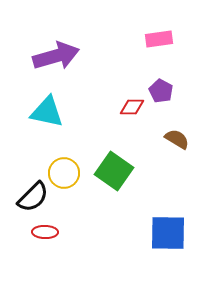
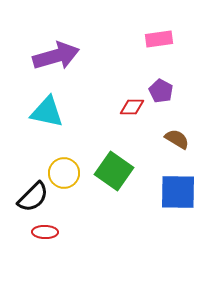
blue square: moved 10 px right, 41 px up
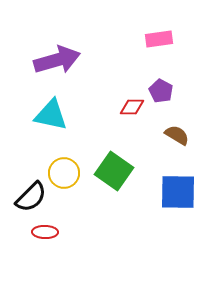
purple arrow: moved 1 px right, 4 px down
cyan triangle: moved 4 px right, 3 px down
brown semicircle: moved 4 px up
black semicircle: moved 2 px left
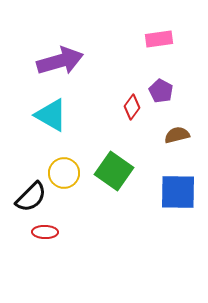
purple arrow: moved 3 px right, 1 px down
red diamond: rotated 55 degrees counterclockwise
cyan triangle: rotated 18 degrees clockwise
brown semicircle: rotated 45 degrees counterclockwise
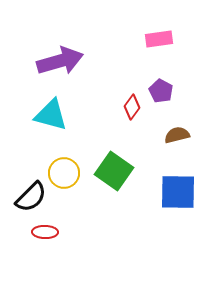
cyan triangle: rotated 15 degrees counterclockwise
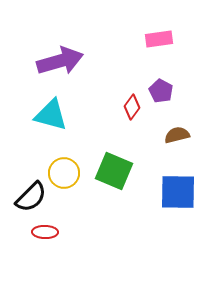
green square: rotated 12 degrees counterclockwise
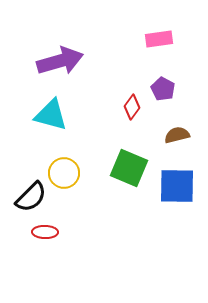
purple pentagon: moved 2 px right, 2 px up
green square: moved 15 px right, 3 px up
blue square: moved 1 px left, 6 px up
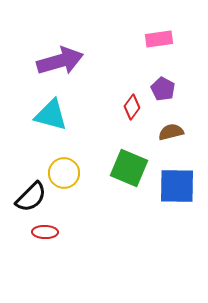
brown semicircle: moved 6 px left, 3 px up
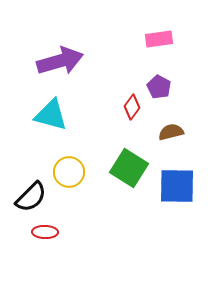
purple pentagon: moved 4 px left, 2 px up
green square: rotated 9 degrees clockwise
yellow circle: moved 5 px right, 1 px up
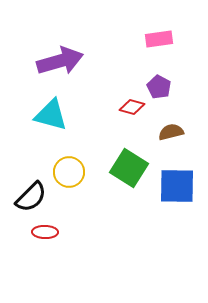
red diamond: rotated 70 degrees clockwise
